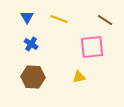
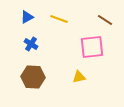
blue triangle: rotated 32 degrees clockwise
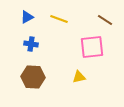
blue cross: rotated 24 degrees counterclockwise
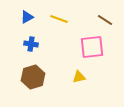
brown hexagon: rotated 20 degrees counterclockwise
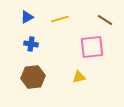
yellow line: moved 1 px right; rotated 36 degrees counterclockwise
brown hexagon: rotated 10 degrees clockwise
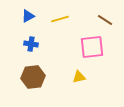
blue triangle: moved 1 px right, 1 px up
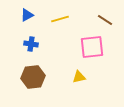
blue triangle: moved 1 px left, 1 px up
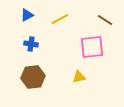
yellow line: rotated 12 degrees counterclockwise
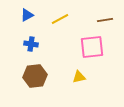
brown line: rotated 42 degrees counterclockwise
brown hexagon: moved 2 px right, 1 px up
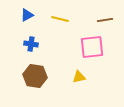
yellow line: rotated 42 degrees clockwise
brown hexagon: rotated 15 degrees clockwise
